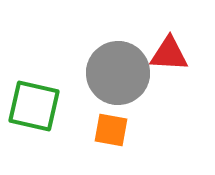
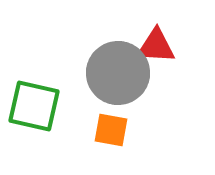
red triangle: moved 13 px left, 8 px up
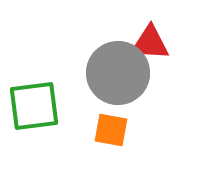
red triangle: moved 6 px left, 3 px up
green square: rotated 20 degrees counterclockwise
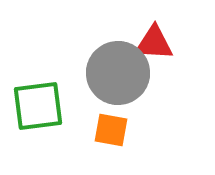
red triangle: moved 4 px right
green square: moved 4 px right
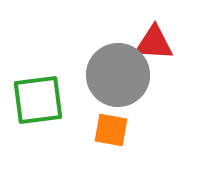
gray circle: moved 2 px down
green square: moved 6 px up
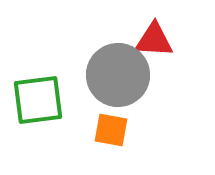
red triangle: moved 3 px up
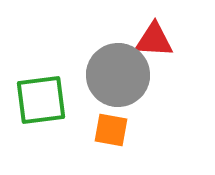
green square: moved 3 px right
